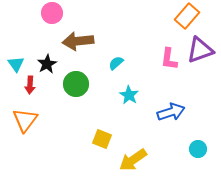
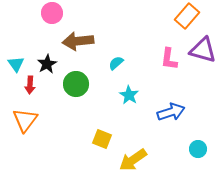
purple triangle: moved 3 px right; rotated 36 degrees clockwise
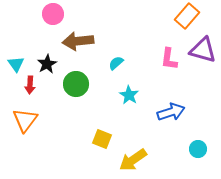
pink circle: moved 1 px right, 1 px down
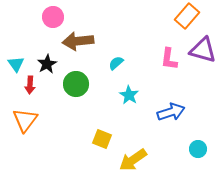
pink circle: moved 3 px down
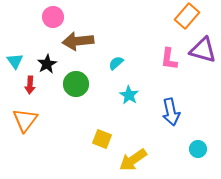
cyan triangle: moved 1 px left, 3 px up
blue arrow: rotated 96 degrees clockwise
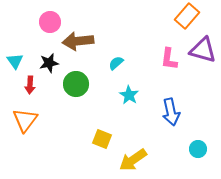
pink circle: moved 3 px left, 5 px down
black star: moved 2 px right, 1 px up; rotated 18 degrees clockwise
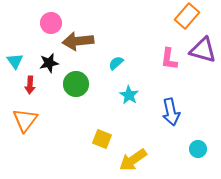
pink circle: moved 1 px right, 1 px down
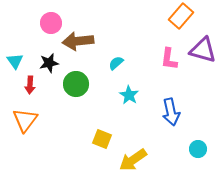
orange rectangle: moved 6 px left
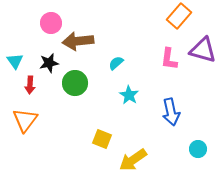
orange rectangle: moved 2 px left
green circle: moved 1 px left, 1 px up
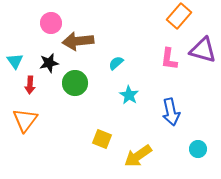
yellow arrow: moved 5 px right, 4 px up
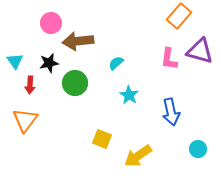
purple triangle: moved 3 px left, 1 px down
